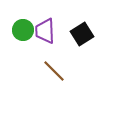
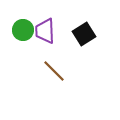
black square: moved 2 px right
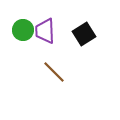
brown line: moved 1 px down
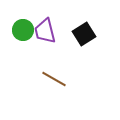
purple trapezoid: rotated 12 degrees counterclockwise
brown line: moved 7 px down; rotated 15 degrees counterclockwise
